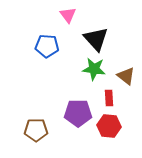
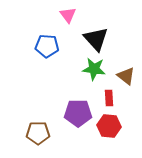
brown pentagon: moved 2 px right, 3 px down
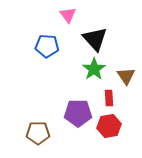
black triangle: moved 1 px left
green star: rotated 30 degrees clockwise
brown triangle: rotated 18 degrees clockwise
red hexagon: rotated 15 degrees counterclockwise
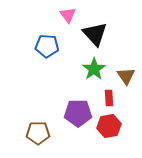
black triangle: moved 5 px up
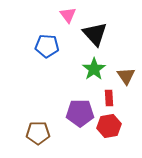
purple pentagon: moved 2 px right
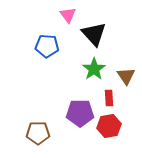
black triangle: moved 1 px left
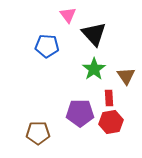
red hexagon: moved 2 px right, 4 px up
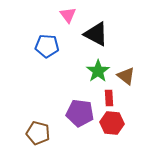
black triangle: moved 2 px right; rotated 20 degrees counterclockwise
green star: moved 4 px right, 2 px down
brown triangle: rotated 18 degrees counterclockwise
purple pentagon: rotated 8 degrees clockwise
red hexagon: moved 1 px right, 1 px down; rotated 15 degrees clockwise
brown pentagon: rotated 15 degrees clockwise
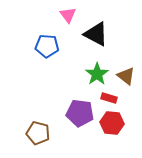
green star: moved 1 px left, 3 px down
red rectangle: rotated 70 degrees counterclockwise
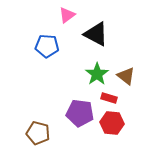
pink triangle: moved 1 px left; rotated 30 degrees clockwise
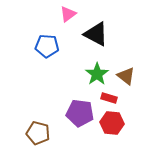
pink triangle: moved 1 px right, 1 px up
